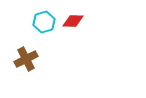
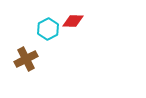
cyan hexagon: moved 4 px right, 7 px down; rotated 10 degrees counterclockwise
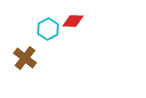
brown cross: moved 1 px left, 1 px up; rotated 25 degrees counterclockwise
